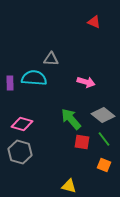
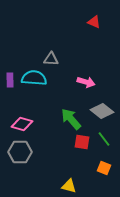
purple rectangle: moved 3 px up
gray diamond: moved 1 px left, 4 px up
gray hexagon: rotated 15 degrees counterclockwise
orange square: moved 3 px down
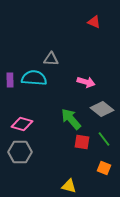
gray diamond: moved 2 px up
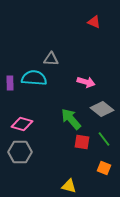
purple rectangle: moved 3 px down
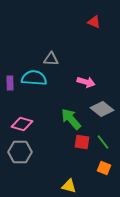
green line: moved 1 px left, 3 px down
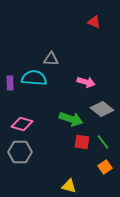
green arrow: rotated 150 degrees clockwise
orange square: moved 1 px right, 1 px up; rotated 32 degrees clockwise
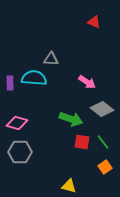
pink arrow: moved 1 px right; rotated 18 degrees clockwise
pink diamond: moved 5 px left, 1 px up
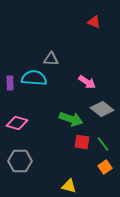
green line: moved 2 px down
gray hexagon: moved 9 px down
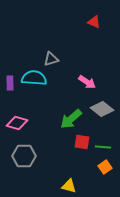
gray triangle: rotated 21 degrees counterclockwise
green arrow: rotated 120 degrees clockwise
green line: moved 3 px down; rotated 49 degrees counterclockwise
gray hexagon: moved 4 px right, 5 px up
